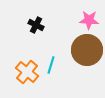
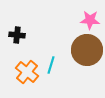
pink star: moved 1 px right
black cross: moved 19 px left, 10 px down; rotated 21 degrees counterclockwise
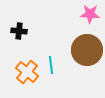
pink star: moved 6 px up
black cross: moved 2 px right, 4 px up
cyan line: rotated 24 degrees counterclockwise
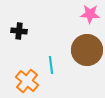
orange cross: moved 9 px down
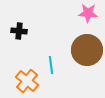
pink star: moved 2 px left, 1 px up
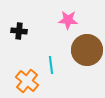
pink star: moved 20 px left, 7 px down
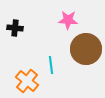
black cross: moved 4 px left, 3 px up
brown circle: moved 1 px left, 1 px up
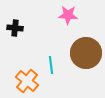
pink star: moved 5 px up
brown circle: moved 4 px down
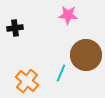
black cross: rotated 14 degrees counterclockwise
brown circle: moved 2 px down
cyan line: moved 10 px right, 8 px down; rotated 30 degrees clockwise
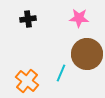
pink star: moved 11 px right, 3 px down
black cross: moved 13 px right, 9 px up
brown circle: moved 1 px right, 1 px up
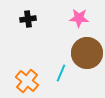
brown circle: moved 1 px up
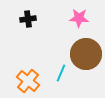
brown circle: moved 1 px left, 1 px down
orange cross: moved 1 px right
